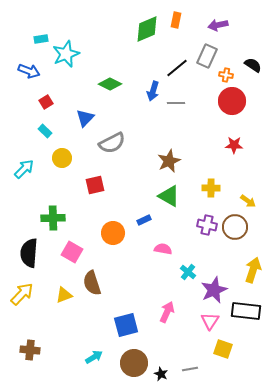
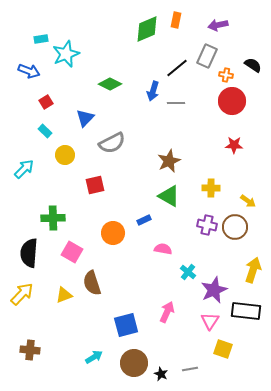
yellow circle at (62, 158): moved 3 px right, 3 px up
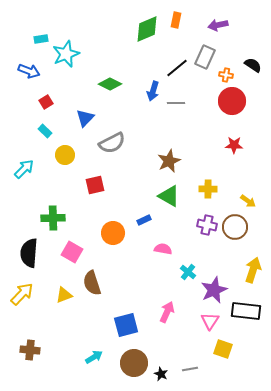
gray rectangle at (207, 56): moved 2 px left, 1 px down
yellow cross at (211, 188): moved 3 px left, 1 px down
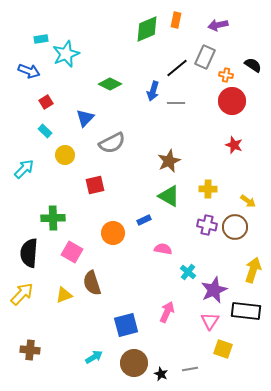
red star at (234, 145): rotated 18 degrees clockwise
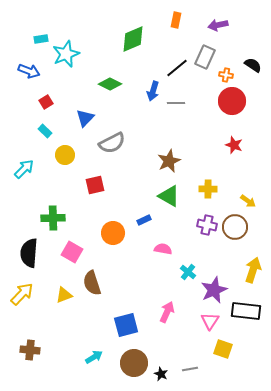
green diamond at (147, 29): moved 14 px left, 10 px down
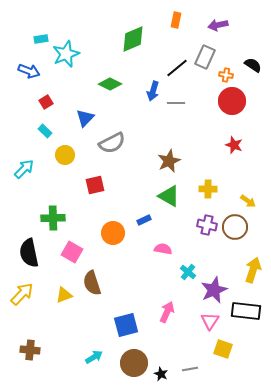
black semicircle at (29, 253): rotated 16 degrees counterclockwise
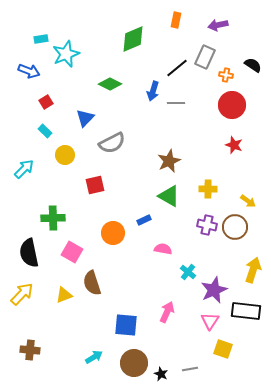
red circle at (232, 101): moved 4 px down
blue square at (126, 325): rotated 20 degrees clockwise
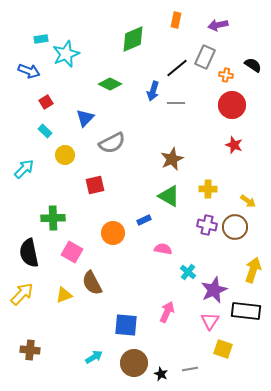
brown star at (169, 161): moved 3 px right, 2 px up
brown semicircle at (92, 283): rotated 10 degrees counterclockwise
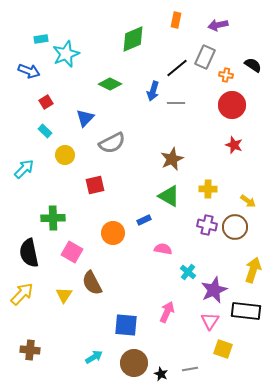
yellow triangle at (64, 295): rotated 36 degrees counterclockwise
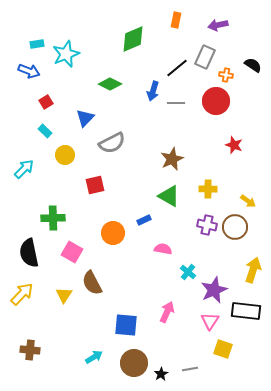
cyan rectangle at (41, 39): moved 4 px left, 5 px down
red circle at (232, 105): moved 16 px left, 4 px up
black star at (161, 374): rotated 16 degrees clockwise
